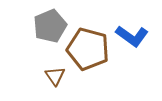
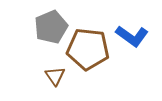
gray pentagon: moved 1 px right, 1 px down
brown pentagon: rotated 9 degrees counterclockwise
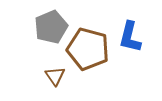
blue L-shape: moved 2 px left, 1 px down; rotated 68 degrees clockwise
brown pentagon: rotated 9 degrees clockwise
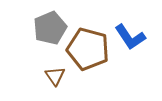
gray pentagon: moved 1 px left, 1 px down
blue L-shape: rotated 48 degrees counterclockwise
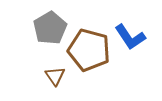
gray pentagon: rotated 8 degrees counterclockwise
brown pentagon: moved 1 px right, 1 px down
